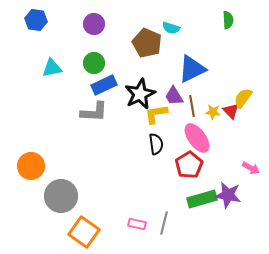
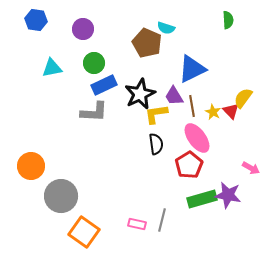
purple circle: moved 11 px left, 5 px down
cyan semicircle: moved 5 px left
yellow star: rotated 21 degrees clockwise
gray line: moved 2 px left, 3 px up
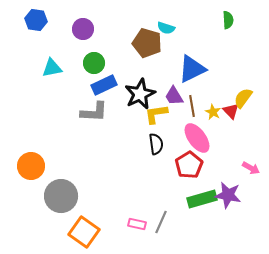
brown pentagon: rotated 8 degrees counterclockwise
gray line: moved 1 px left, 2 px down; rotated 10 degrees clockwise
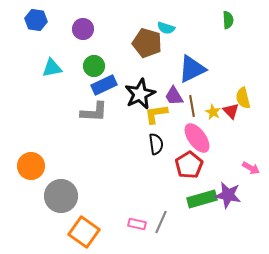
green circle: moved 3 px down
yellow semicircle: rotated 50 degrees counterclockwise
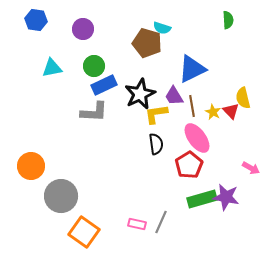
cyan semicircle: moved 4 px left
purple star: moved 2 px left, 2 px down
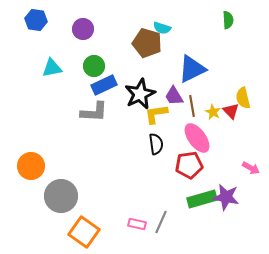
red pentagon: rotated 24 degrees clockwise
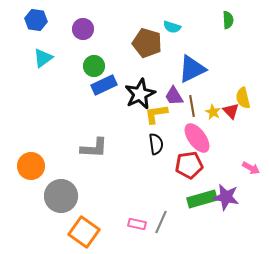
cyan semicircle: moved 10 px right, 1 px up
cyan triangle: moved 9 px left, 10 px up; rotated 25 degrees counterclockwise
gray L-shape: moved 36 px down
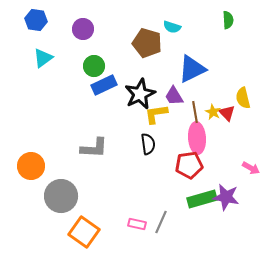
brown line: moved 3 px right, 6 px down
red triangle: moved 4 px left, 2 px down
pink ellipse: rotated 32 degrees clockwise
black semicircle: moved 8 px left
